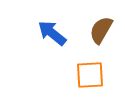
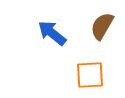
brown semicircle: moved 1 px right, 4 px up
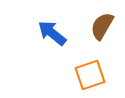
orange square: rotated 16 degrees counterclockwise
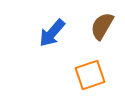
blue arrow: rotated 88 degrees counterclockwise
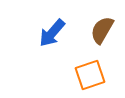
brown semicircle: moved 4 px down
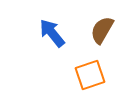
blue arrow: rotated 100 degrees clockwise
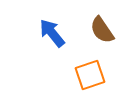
brown semicircle: rotated 64 degrees counterclockwise
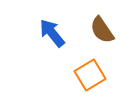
orange square: rotated 12 degrees counterclockwise
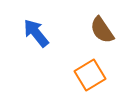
blue arrow: moved 16 px left
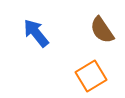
orange square: moved 1 px right, 1 px down
